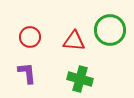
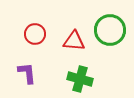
red circle: moved 5 px right, 3 px up
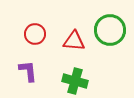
purple L-shape: moved 1 px right, 2 px up
green cross: moved 5 px left, 2 px down
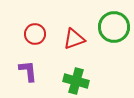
green circle: moved 4 px right, 3 px up
red triangle: moved 2 px up; rotated 25 degrees counterclockwise
green cross: moved 1 px right
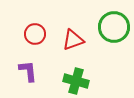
red triangle: moved 1 px left, 1 px down
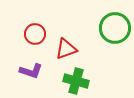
green circle: moved 1 px right, 1 px down
red triangle: moved 7 px left, 9 px down
purple L-shape: moved 3 px right; rotated 115 degrees clockwise
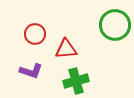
green circle: moved 3 px up
red triangle: rotated 15 degrees clockwise
green cross: rotated 30 degrees counterclockwise
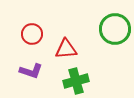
green circle: moved 4 px down
red circle: moved 3 px left
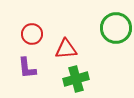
green circle: moved 1 px right, 1 px up
purple L-shape: moved 4 px left, 3 px up; rotated 65 degrees clockwise
green cross: moved 2 px up
